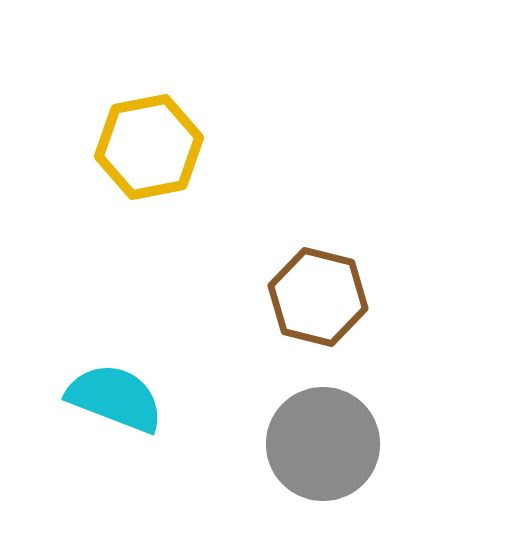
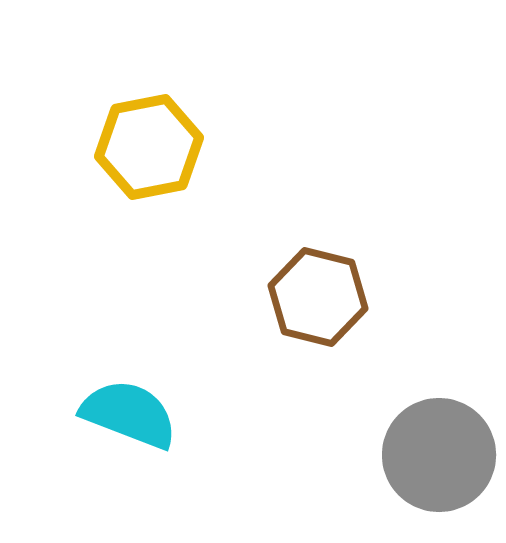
cyan semicircle: moved 14 px right, 16 px down
gray circle: moved 116 px right, 11 px down
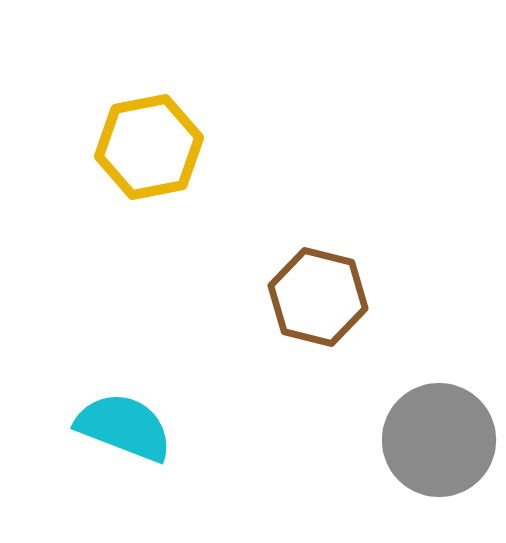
cyan semicircle: moved 5 px left, 13 px down
gray circle: moved 15 px up
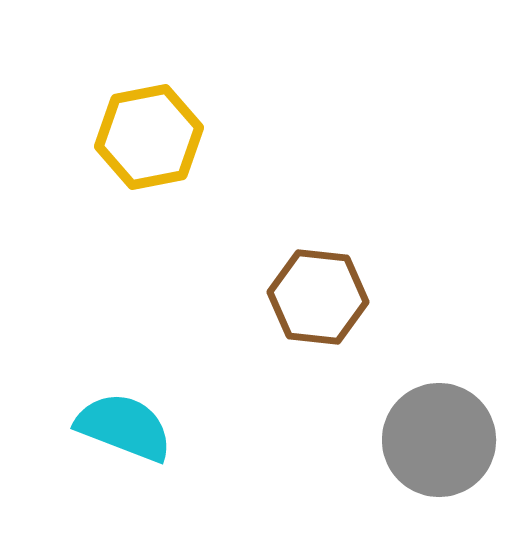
yellow hexagon: moved 10 px up
brown hexagon: rotated 8 degrees counterclockwise
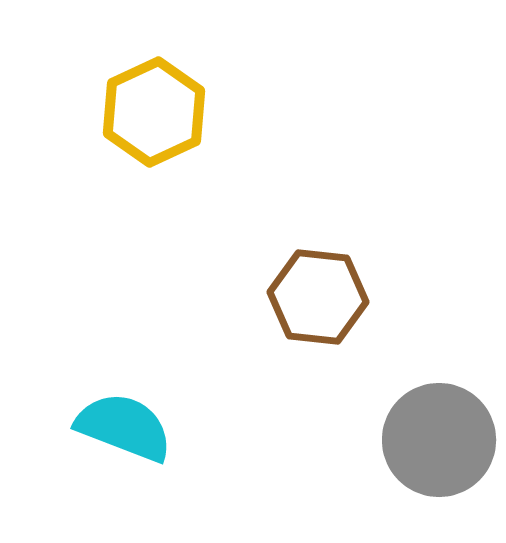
yellow hexagon: moved 5 px right, 25 px up; rotated 14 degrees counterclockwise
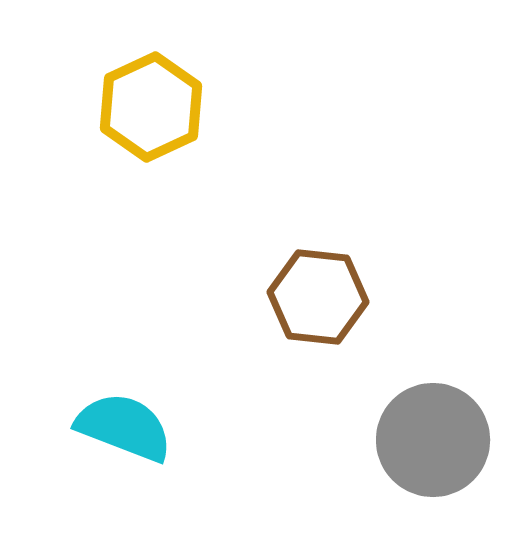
yellow hexagon: moved 3 px left, 5 px up
gray circle: moved 6 px left
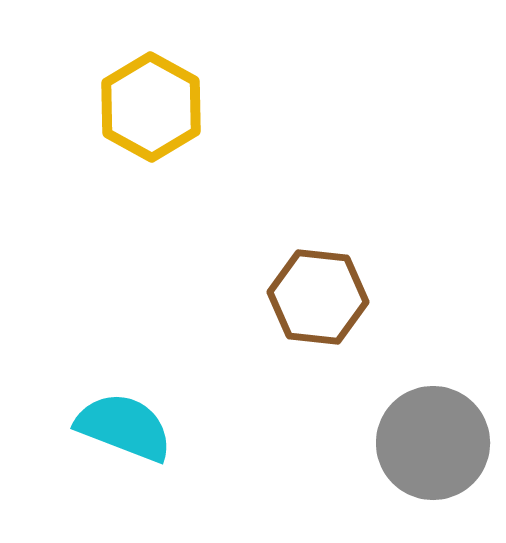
yellow hexagon: rotated 6 degrees counterclockwise
gray circle: moved 3 px down
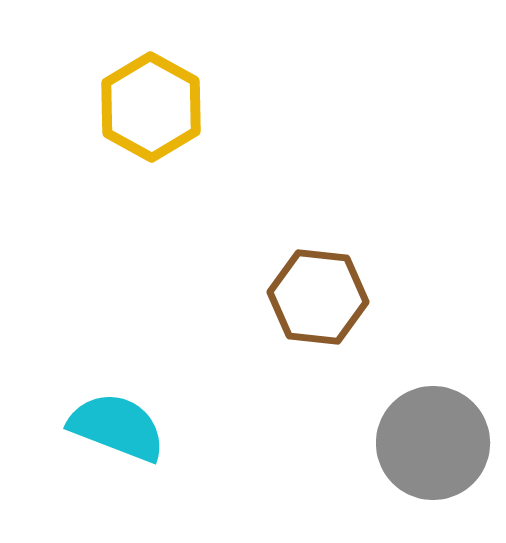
cyan semicircle: moved 7 px left
